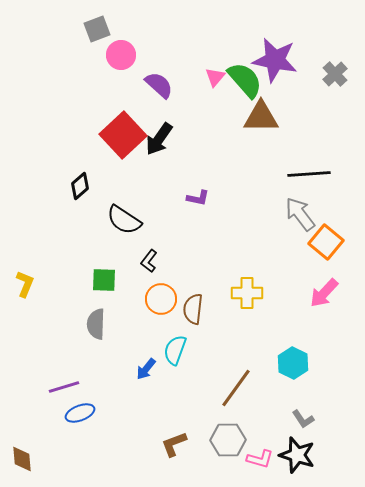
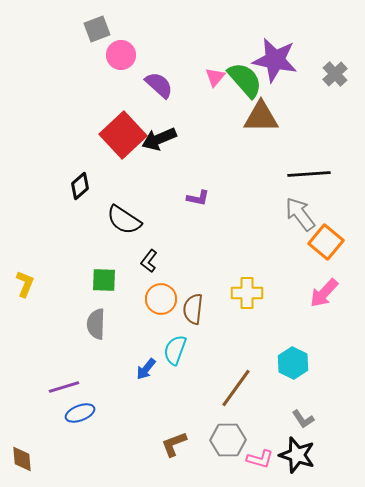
black arrow: rotated 32 degrees clockwise
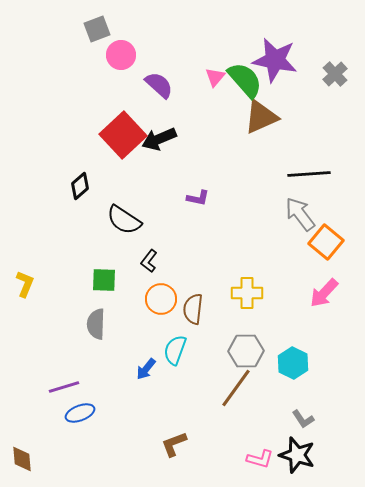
brown triangle: rotated 24 degrees counterclockwise
gray hexagon: moved 18 px right, 89 px up
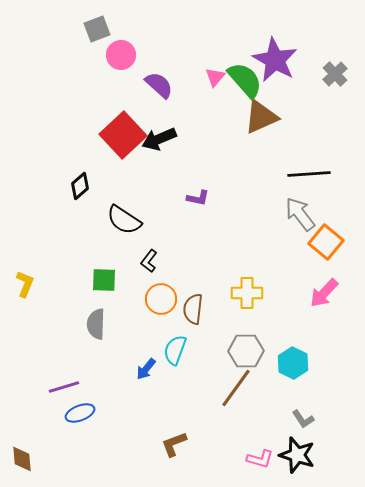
purple star: rotated 18 degrees clockwise
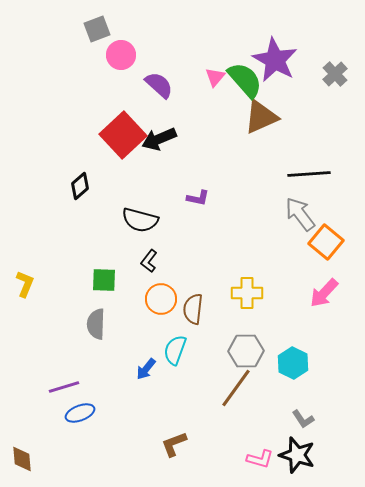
black semicircle: moved 16 px right; rotated 18 degrees counterclockwise
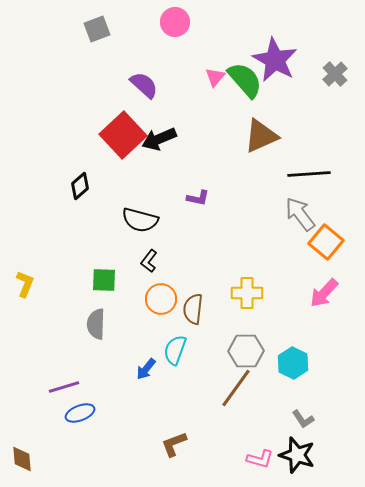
pink circle: moved 54 px right, 33 px up
purple semicircle: moved 15 px left
brown triangle: moved 19 px down
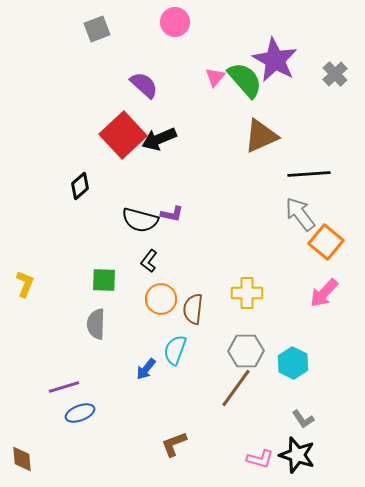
purple L-shape: moved 26 px left, 16 px down
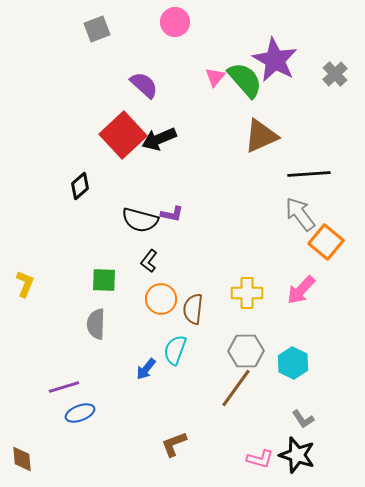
pink arrow: moved 23 px left, 3 px up
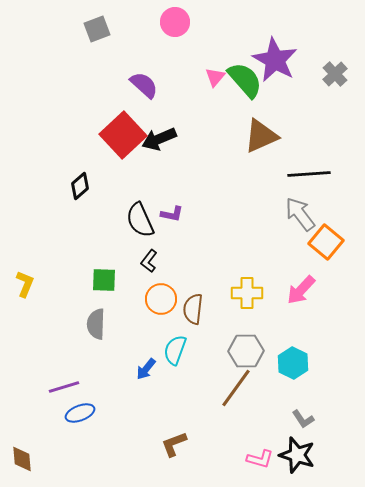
black semicircle: rotated 51 degrees clockwise
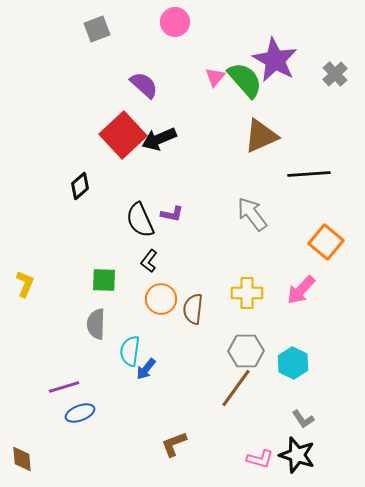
gray arrow: moved 48 px left
cyan semicircle: moved 45 px left, 1 px down; rotated 12 degrees counterclockwise
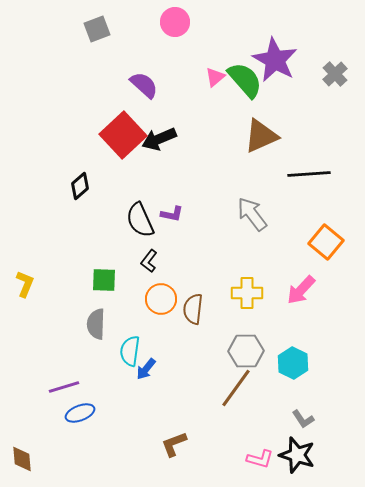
pink triangle: rotated 10 degrees clockwise
